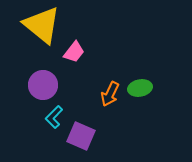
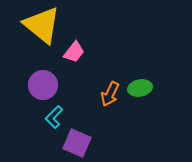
purple square: moved 4 px left, 7 px down
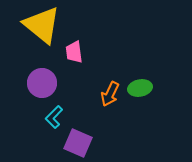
pink trapezoid: rotated 135 degrees clockwise
purple circle: moved 1 px left, 2 px up
purple square: moved 1 px right
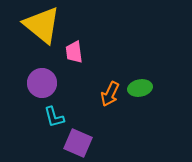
cyan L-shape: rotated 60 degrees counterclockwise
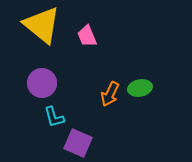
pink trapezoid: moved 13 px right, 16 px up; rotated 15 degrees counterclockwise
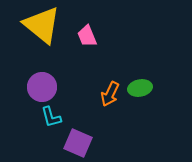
purple circle: moved 4 px down
cyan L-shape: moved 3 px left
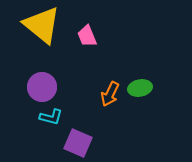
cyan L-shape: rotated 60 degrees counterclockwise
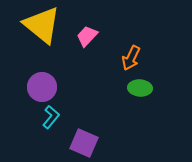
pink trapezoid: rotated 65 degrees clockwise
green ellipse: rotated 15 degrees clockwise
orange arrow: moved 21 px right, 36 px up
cyan L-shape: rotated 65 degrees counterclockwise
purple square: moved 6 px right
